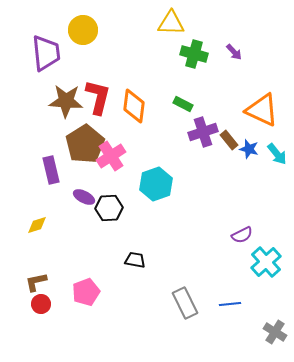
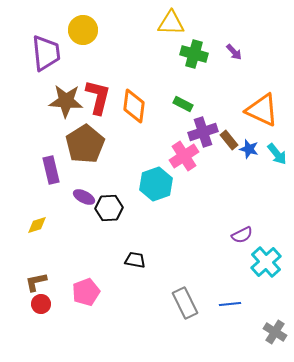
pink cross: moved 73 px right
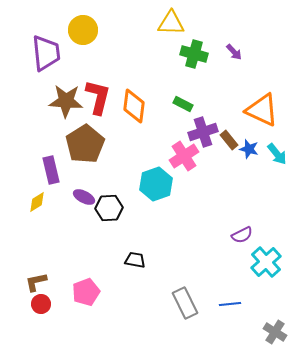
yellow diamond: moved 23 px up; rotated 15 degrees counterclockwise
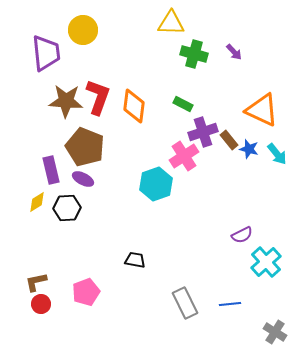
red L-shape: rotated 6 degrees clockwise
brown pentagon: moved 3 px down; rotated 18 degrees counterclockwise
purple ellipse: moved 1 px left, 18 px up
black hexagon: moved 42 px left
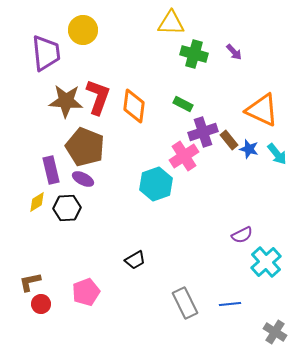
black trapezoid: rotated 140 degrees clockwise
brown L-shape: moved 6 px left
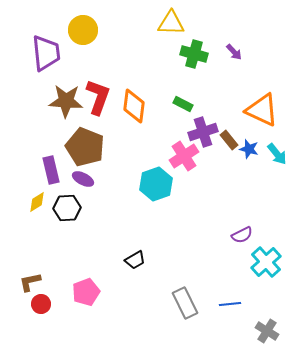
gray cross: moved 8 px left, 1 px up
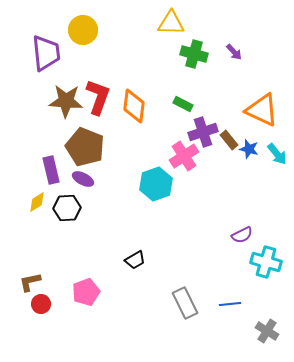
cyan cross: rotated 32 degrees counterclockwise
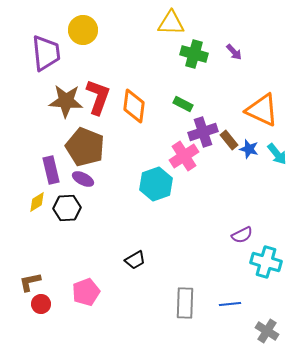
gray rectangle: rotated 28 degrees clockwise
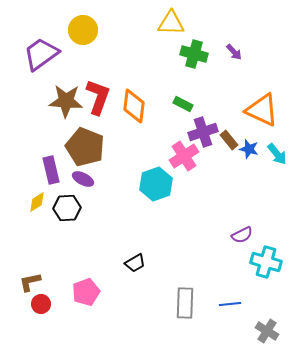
purple trapezoid: moved 5 px left, 1 px down; rotated 120 degrees counterclockwise
black trapezoid: moved 3 px down
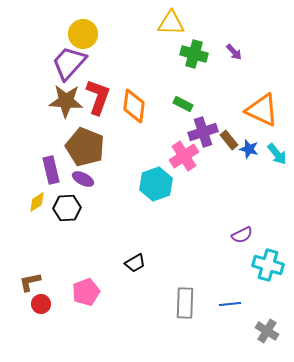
yellow circle: moved 4 px down
purple trapezoid: moved 28 px right, 9 px down; rotated 12 degrees counterclockwise
cyan cross: moved 2 px right, 3 px down
